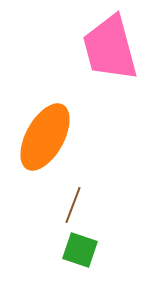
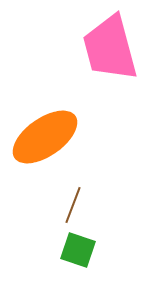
orange ellipse: rotated 26 degrees clockwise
green square: moved 2 px left
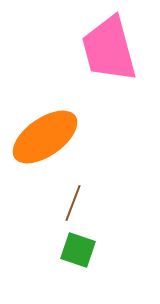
pink trapezoid: moved 1 px left, 1 px down
brown line: moved 2 px up
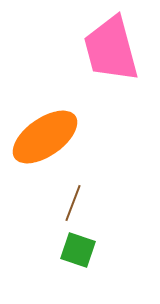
pink trapezoid: moved 2 px right
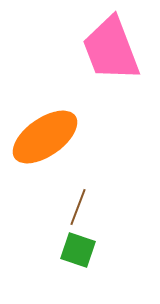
pink trapezoid: rotated 6 degrees counterclockwise
brown line: moved 5 px right, 4 px down
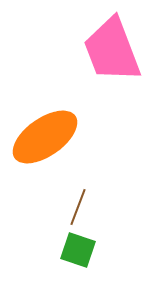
pink trapezoid: moved 1 px right, 1 px down
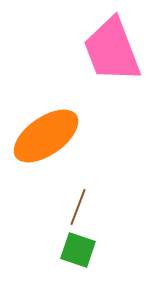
orange ellipse: moved 1 px right, 1 px up
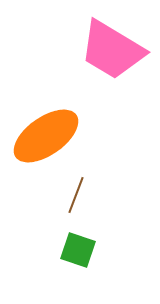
pink trapezoid: rotated 38 degrees counterclockwise
brown line: moved 2 px left, 12 px up
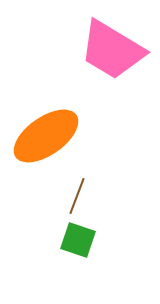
brown line: moved 1 px right, 1 px down
green square: moved 10 px up
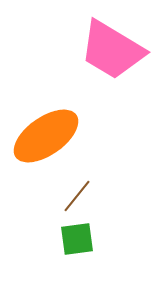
brown line: rotated 18 degrees clockwise
green square: moved 1 px left, 1 px up; rotated 27 degrees counterclockwise
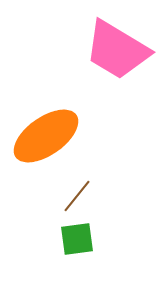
pink trapezoid: moved 5 px right
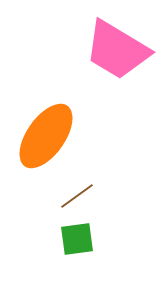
orange ellipse: rotated 20 degrees counterclockwise
brown line: rotated 15 degrees clockwise
